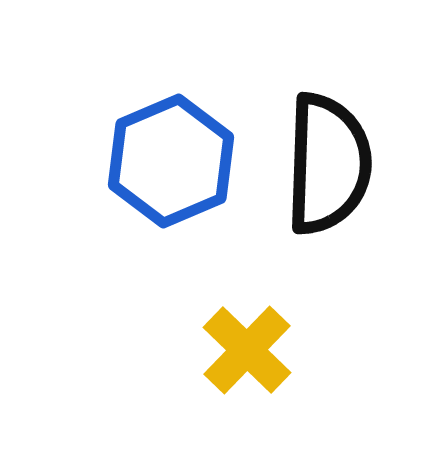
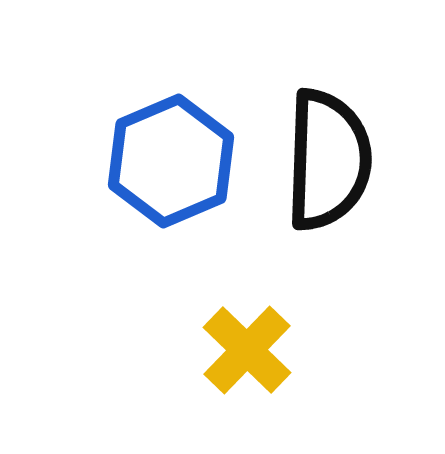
black semicircle: moved 4 px up
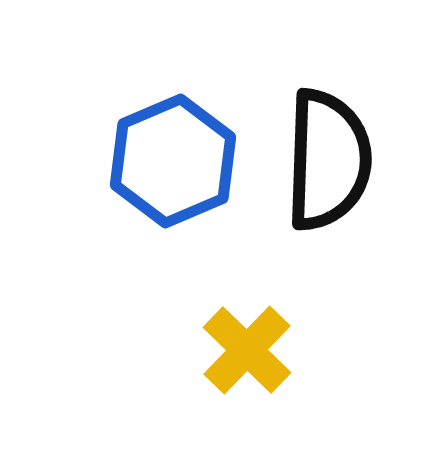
blue hexagon: moved 2 px right
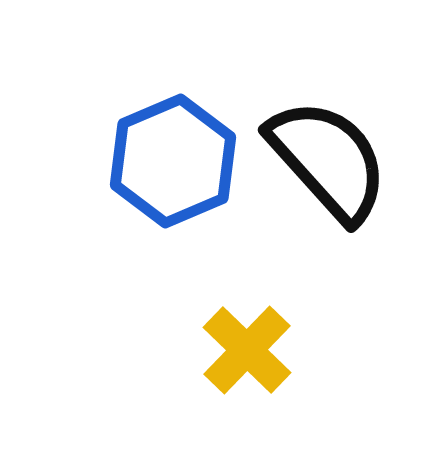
black semicircle: rotated 44 degrees counterclockwise
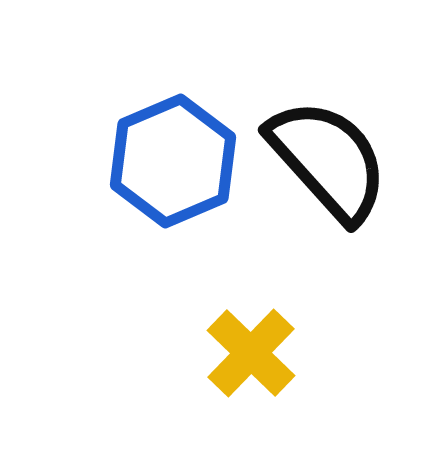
yellow cross: moved 4 px right, 3 px down
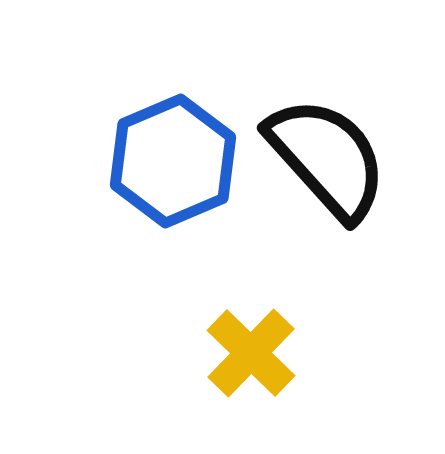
black semicircle: moved 1 px left, 2 px up
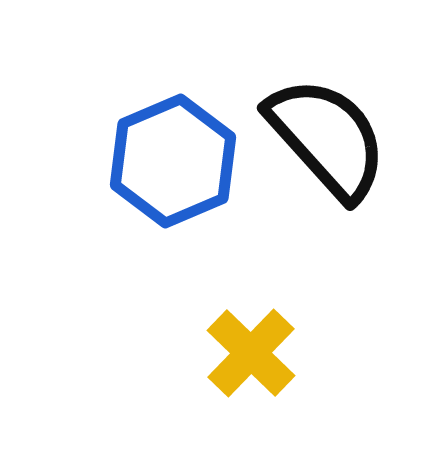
black semicircle: moved 20 px up
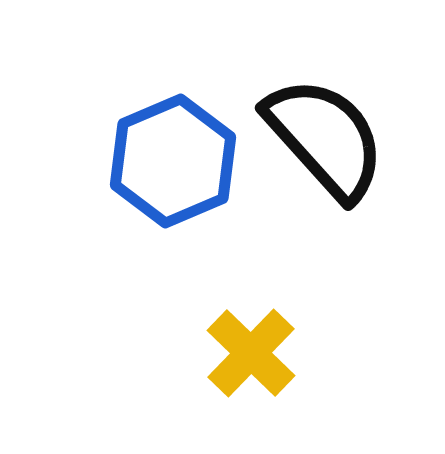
black semicircle: moved 2 px left
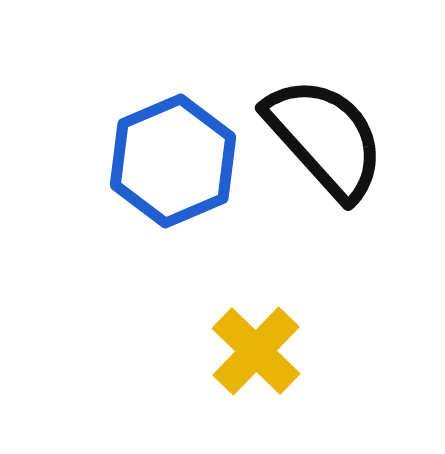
yellow cross: moved 5 px right, 2 px up
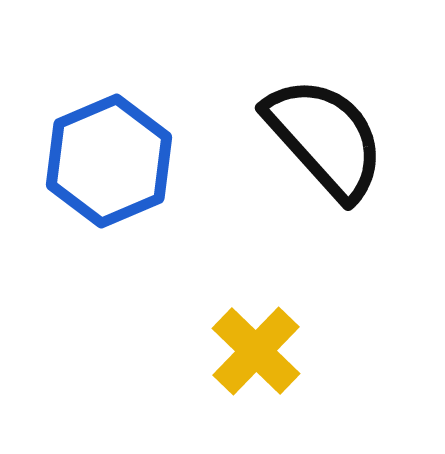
blue hexagon: moved 64 px left
